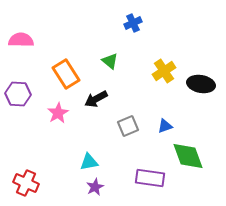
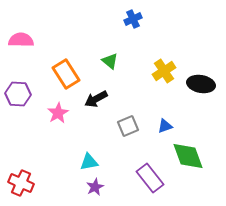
blue cross: moved 4 px up
purple rectangle: rotated 44 degrees clockwise
red cross: moved 5 px left
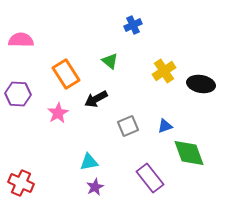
blue cross: moved 6 px down
green diamond: moved 1 px right, 3 px up
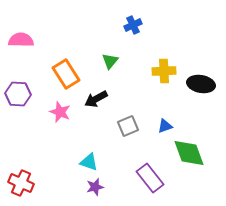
green triangle: rotated 30 degrees clockwise
yellow cross: rotated 30 degrees clockwise
pink star: moved 2 px right, 1 px up; rotated 20 degrees counterclockwise
cyan triangle: rotated 30 degrees clockwise
purple star: rotated 12 degrees clockwise
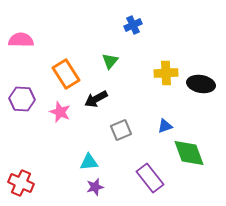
yellow cross: moved 2 px right, 2 px down
purple hexagon: moved 4 px right, 5 px down
gray square: moved 7 px left, 4 px down
cyan triangle: rotated 24 degrees counterclockwise
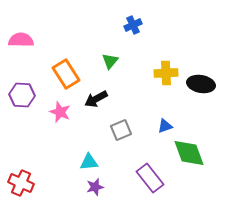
purple hexagon: moved 4 px up
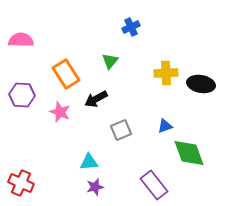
blue cross: moved 2 px left, 2 px down
purple rectangle: moved 4 px right, 7 px down
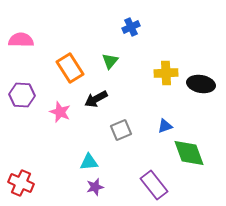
orange rectangle: moved 4 px right, 6 px up
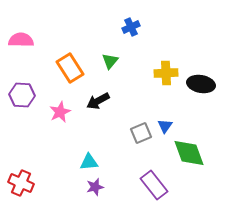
black arrow: moved 2 px right, 2 px down
pink star: rotated 25 degrees clockwise
blue triangle: rotated 35 degrees counterclockwise
gray square: moved 20 px right, 3 px down
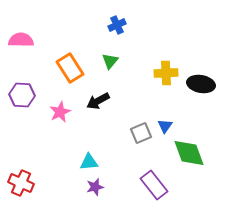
blue cross: moved 14 px left, 2 px up
